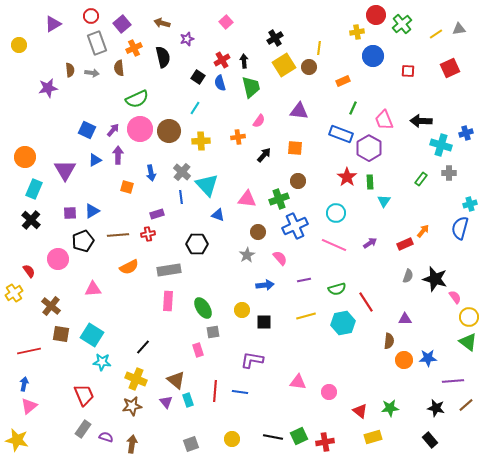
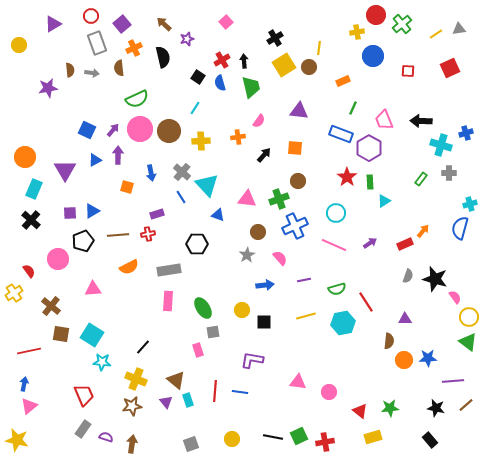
brown arrow at (162, 23): moved 2 px right, 1 px down; rotated 28 degrees clockwise
blue line at (181, 197): rotated 24 degrees counterclockwise
cyan triangle at (384, 201): rotated 24 degrees clockwise
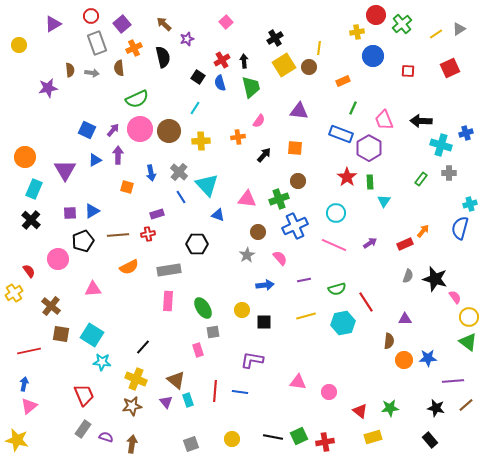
gray triangle at (459, 29): rotated 24 degrees counterclockwise
gray cross at (182, 172): moved 3 px left
cyan triangle at (384, 201): rotated 24 degrees counterclockwise
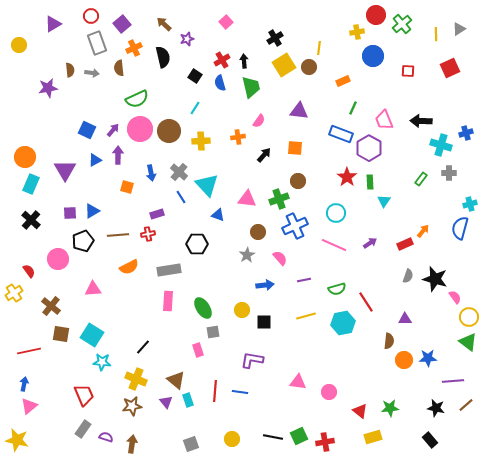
yellow line at (436, 34): rotated 56 degrees counterclockwise
black square at (198, 77): moved 3 px left, 1 px up
cyan rectangle at (34, 189): moved 3 px left, 5 px up
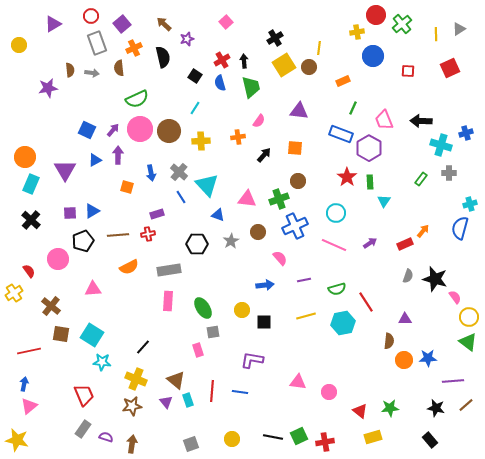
gray star at (247, 255): moved 16 px left, 14 px up
red line at (215, 391): moved 3 px left
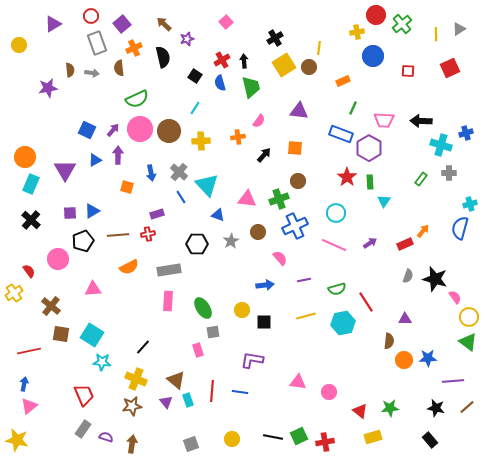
pink trapezoid at (384, 120): rotated 65 degrees counterclockwise
brown line at (466, 405): moved 1 px right, 2 px down
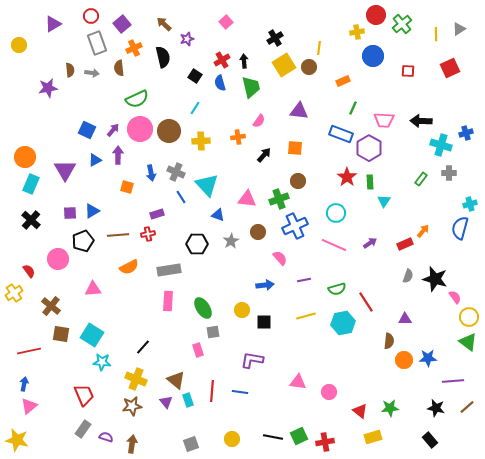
gray cross at (179, 172): moved 3 px left; rotated 18 degrees counterclockwise
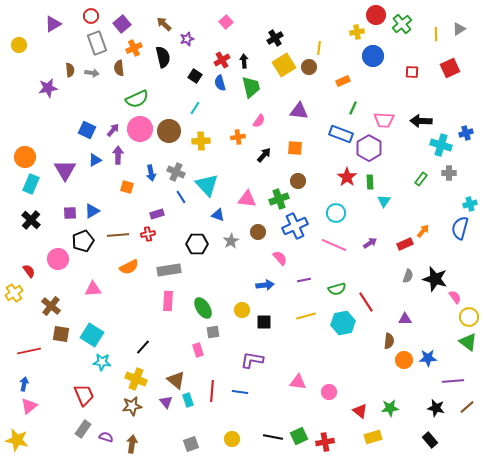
red square at (408, 71): moved 4 px right, 1 px down
